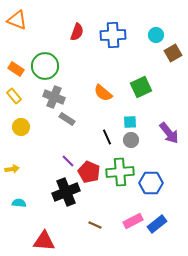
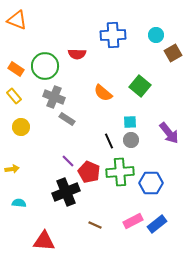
red semicircle: moved 22 px down; rotated 72 degrees clockwise
green square: moved 1 px left, 1 px up; rotated 25 degrees counterclockwise
black line: moved 2 px right, 4 px down
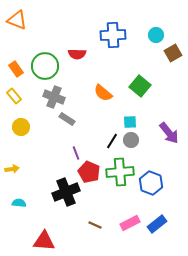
orange rectangle: rotated 21 degrees clockwise
black line: moved 3 px right; rotated 56 degrees clockwise
purple line: moved 8 px right, 8 px up; rotated 24 degrees clockwise
blue hexagon: rotated 20 degrees clockwise
pink rectangle: moved 3 px left, 2 px down
